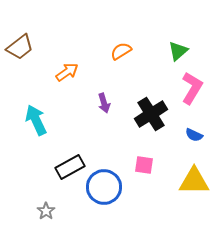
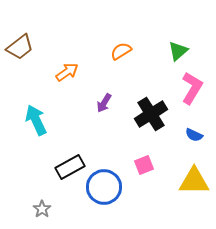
purple arrow: rotated 48 degrees clockwise
pink square: rotated 30 degrees counterclockwise
gray star: moved 4 px left, 2 px up
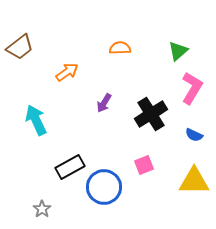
orange semicircle: moved 1 px left, 3 px up; rotated 30 degrees clockwise
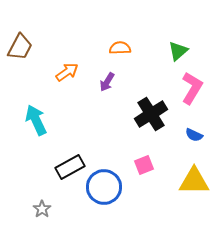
brown trapezoid: rotated 24 degrees counterclockwise
purple arrow: moved 3 px right, 21 px up
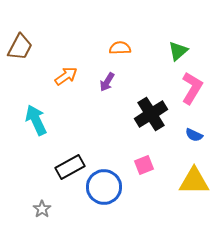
orange arrow: moved 1 px left, 4 px down
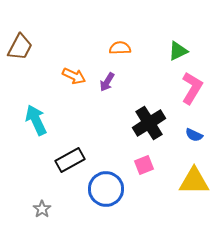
green triangle: rotated 15 degrees clockwise
orange arrow: moved 8 px right; rotated 60 degrees clockwise
black cross: moved 2 px left, 9 px down
black rectangle: moved 7 px up
blue circle: moved 2 px right, 2 px down
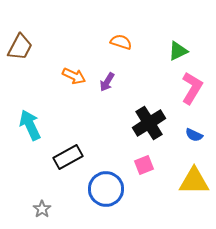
orange semicircle: moved 1 px right, 6 px up; rotated 20 degrees clockwise
cyan arrow: moved 6 px left, 5 px down
black rectangle: moved 2 px left, 3 px up
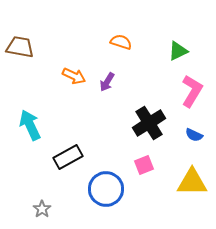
brown trapezoid: rotated 108 degrees counterclockwise
pink L-shape: moved 3 px down
yellow triangle: moved 2 px left, 1 px down
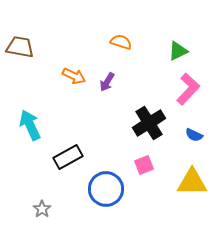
pink L-shape: moved 4 px left, 2 px up; rotated 12 degrees clockwise
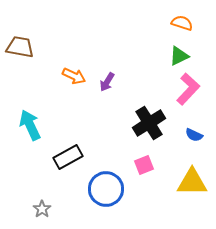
orange semicircle: moved 61 px right, 19 px up
green triangle: moved 1 px right, 5 px down
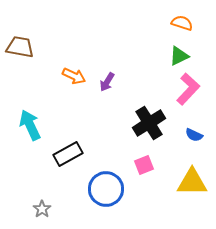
black rectangle: moved 3 px up
